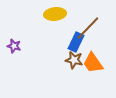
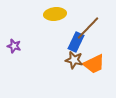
orange trapezoid: moved 1 px right, 1 px down; rotated 80 degrees counterclockwise
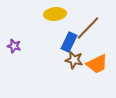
blue rectangle: moved 7 px left
orange trapezoid: moved 3 px right
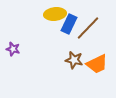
blue rectangle: moved 18 px up
purple star: moved 1 px left, 3 px down
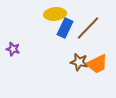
blue rectangle: moved 4 px left, 4 px down
brown star: moved 5 px right, 2 px down
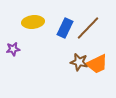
yellow ellipse: moved 22 px left, 8 px down
purple star: rotated 24 degrees counterclockwise
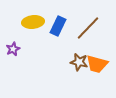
blue rectangle: moved 7 px left, 2 px up
purple star: rotated 16 degrees counterclockwise
orange trapezoid: rotated 40 degrees clockwise
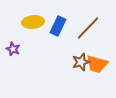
purple star: rotated 24 degrees counterclockwise
brown star: moved 2 px right; rotated 30 degrees counterclockwise
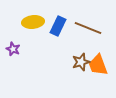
brown line: rotated 68 degrees clockwise
orange trapezoid: moved 1 px right, 1 px down; rotated 55 degrees clockwise
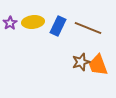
purple star: moved 3 px left, 26 px up; rotated 16 degrees clockwise
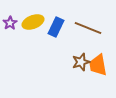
yellow ellipse: rotated 15 degrees counterclockwise
blue rectangle: moved 2 px left, 1 px down
orange trapezoid: rotated 10 degrees clockwise
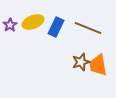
purple star: moved 2 px down
